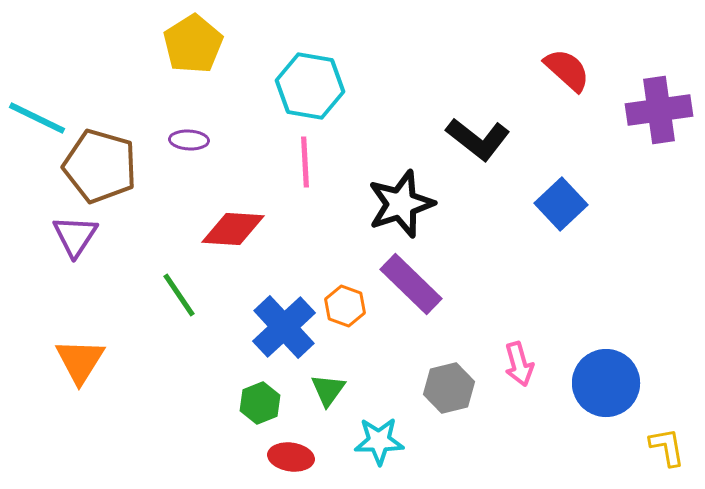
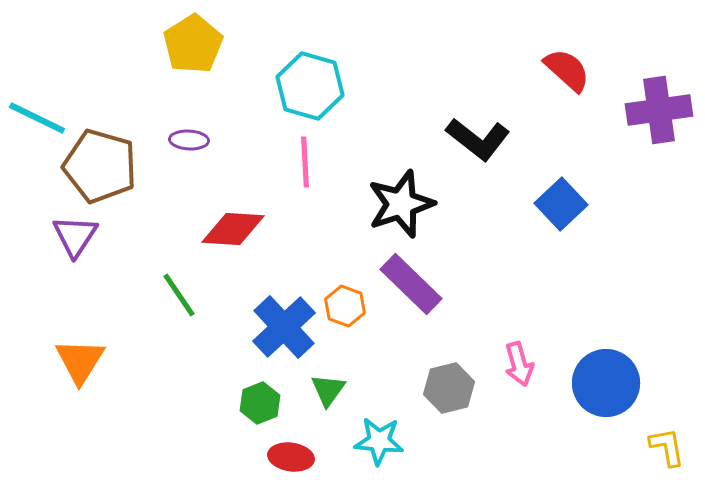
cyan hexagon: rotated 6 degrees clockwise
cyan star: rotated 6 degrees clockwise
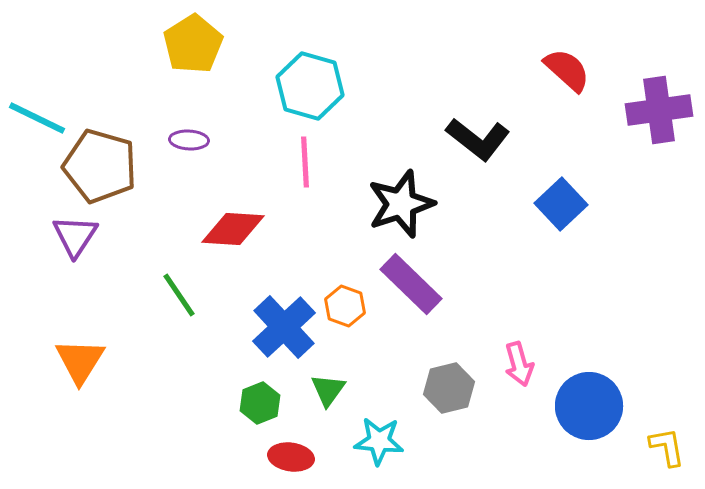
blue circle: moved 17 px left, 23 px down
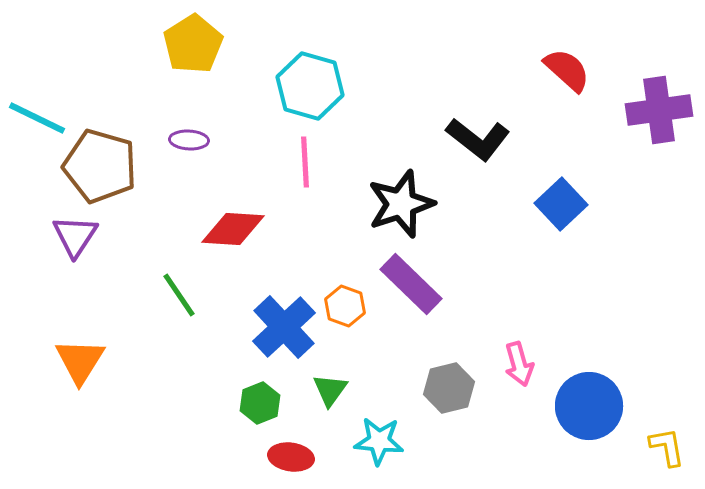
green triangle: moved 2 px right
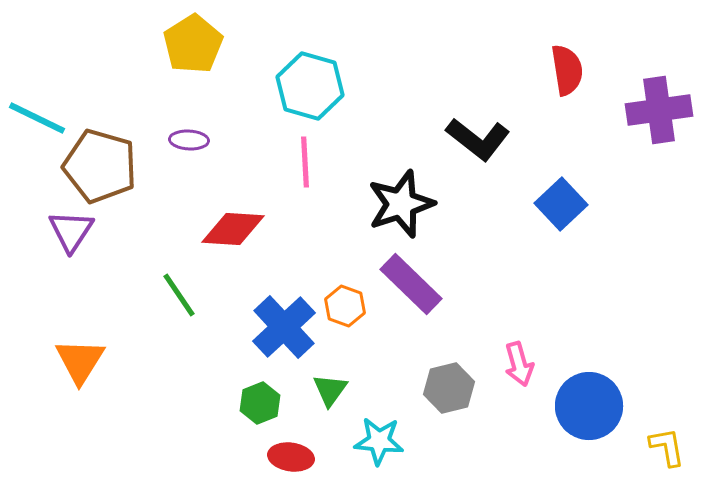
red semicircle: rotated 39 degrees clockwise
purple triangle: moved 4 px left, 5 px up
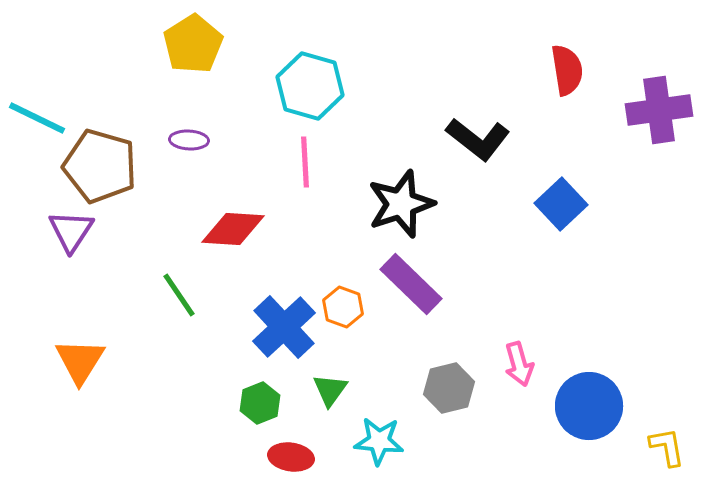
orange hexagon: moved 2 px left, 1 px down
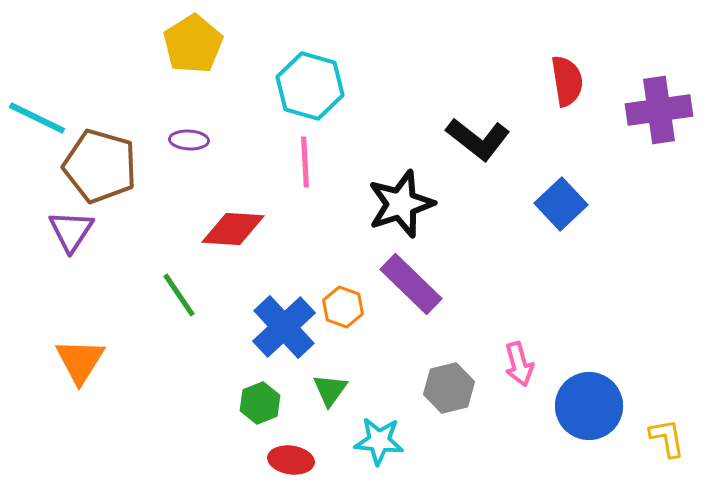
red semicircle: moved 11 px down
yellow L-shape: moved 9 px up
red ellipse: moved 3 px down
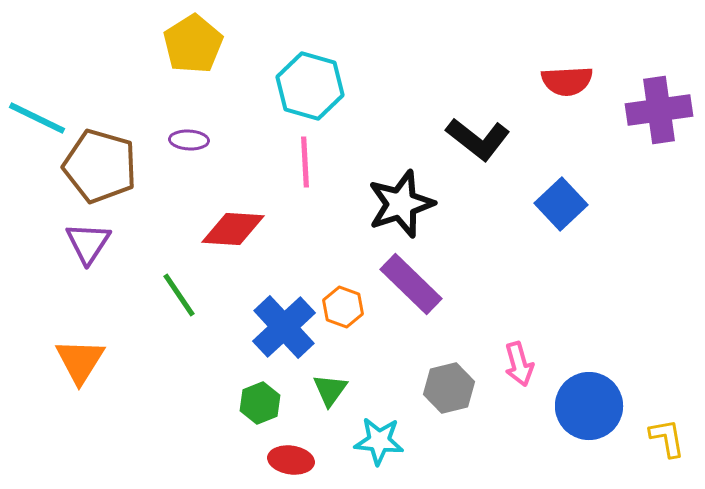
red semicircle: rotated 96 degrees clockwise
purple triangle: moved 17 px right, 12 px down
